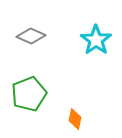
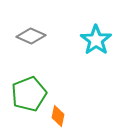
orange diamond: moved 17 px left, 3 px up
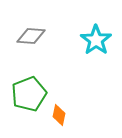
gray diamond: rotated 20 degrees counterclockwise
orange diamond: moved 1 px right, 1 px up
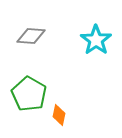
green pentagon: rotated 20 degrees counterclockwise
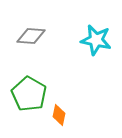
cyan star: rotated 24 degrees counterclockwise
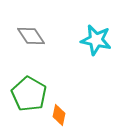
gray diamond: rotated 52 degrees clockwise
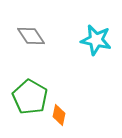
green pentagon: moved 1 px right, 3 px down
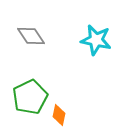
green pentagon: rotated 16 degrees clockwise
